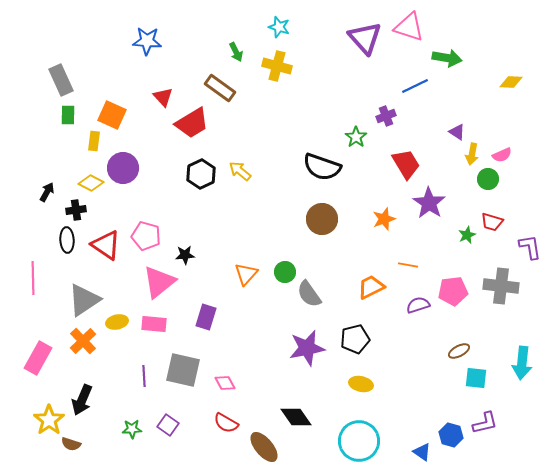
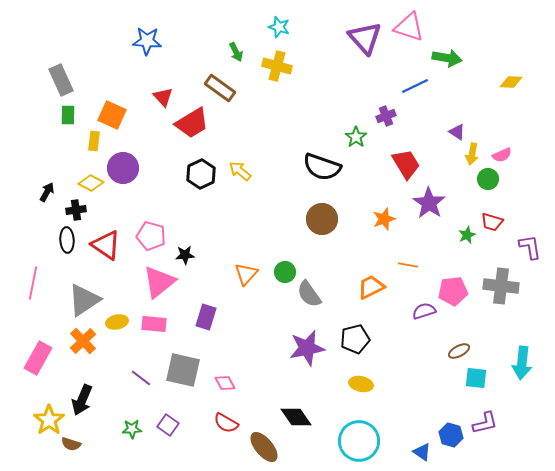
pink pentagon at (146, 236): moved 5 px right
pink line at (33, 278): moved 5 px down; rotated 12 degrees clockwise
purple semicircle at (418, 305): moved 6 px right, 6 px down
purple line at (144, 376): moved 3 px left, 2 px down; rotated 50 degrees counterclockwise
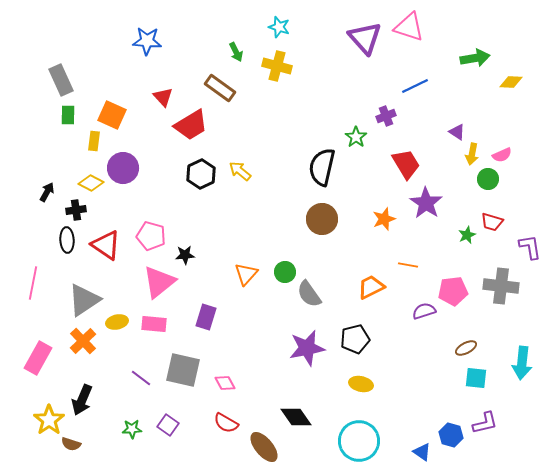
green arrow at (447, 58): moved 28 px right; rotated 20 degrees counterclockwise
red trapezoid at (192, 123): moved 1 px left, 2 px down
black semicircle at (322, 167): rotated 84 degrees clockwise
purple star at (429, 203): moved 3 px left
brown ellipse at (459, 351): moved 7 px right, 3 px up
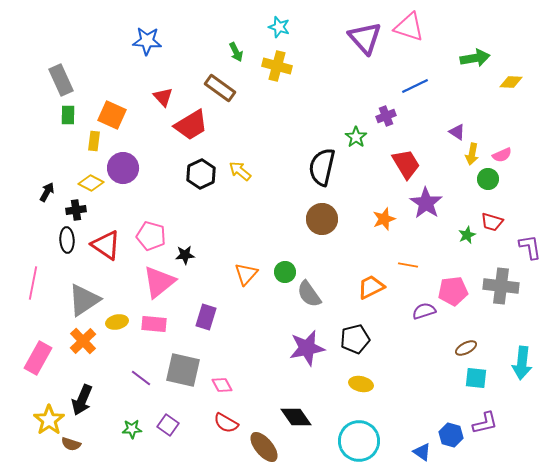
pink diamond at (225, 383): moved 3 px left, 2 px down
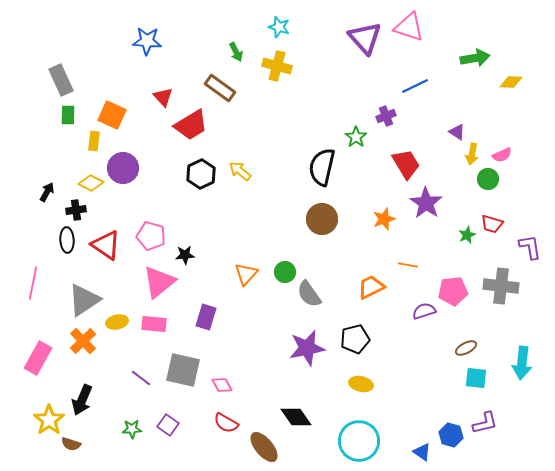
red trapezoid at (492, 222): moved 2 px down
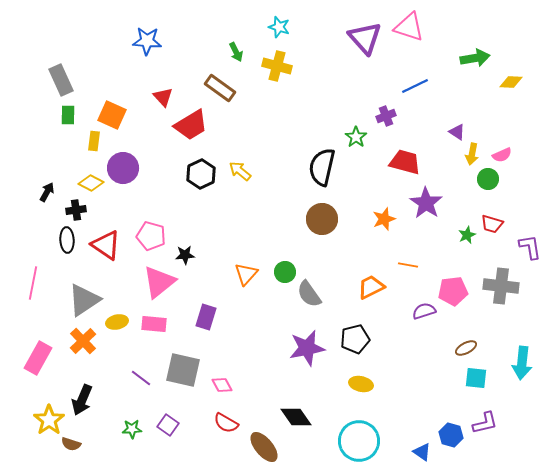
red trapezoid at (406, 164): moved 1 px left, 2 px up; rotated 44 degrees counterclockwise
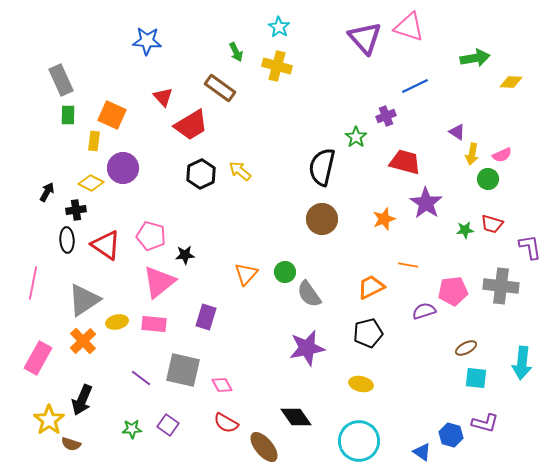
cyan star at (279, 27): rotated 15 degrees clockwise
green star at (467, 235): moved 2 px left, 5 px up; rotated 18 degrees clockwise
black pentagon at (355, 339): moved 13 px right, 6 px up
purple L-shape at (485, 423): rotated 28 degrees clockwise
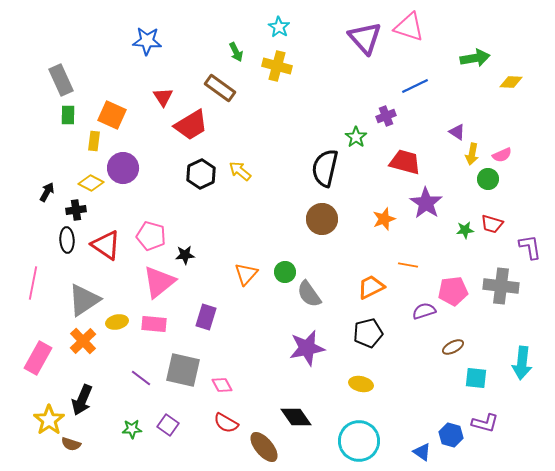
red triangle at (163, 97): rotated 10 degrees clockwise
black semicircle at (322, 167): moved 3 px right, 1 px down
brown ellipse at (466, 348): moved 13 px left, 1 px up
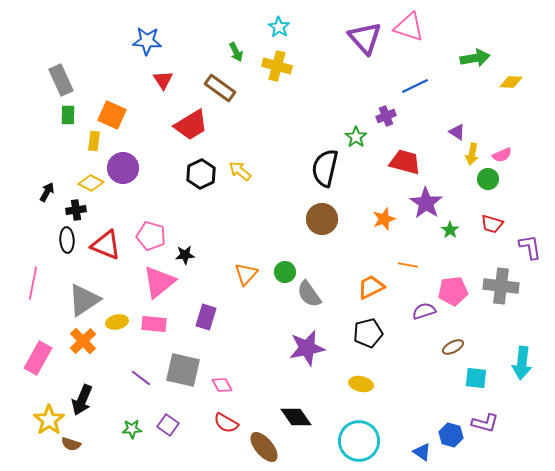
red triangle at (163, 97): moved 17 px up
green star at (465, 230): moved 15 px left; rotated 30 degrees counterclockwise
red triangle at (106, 245): rotated 12 degrees counterclockwise
